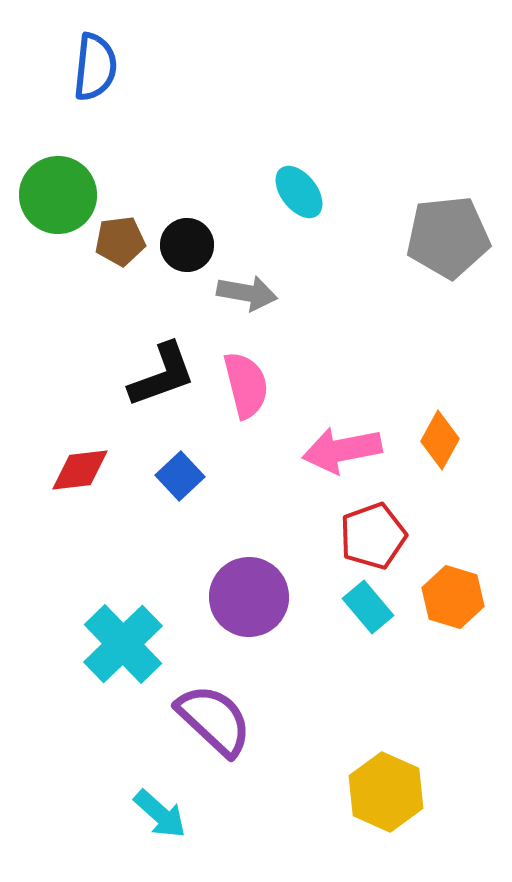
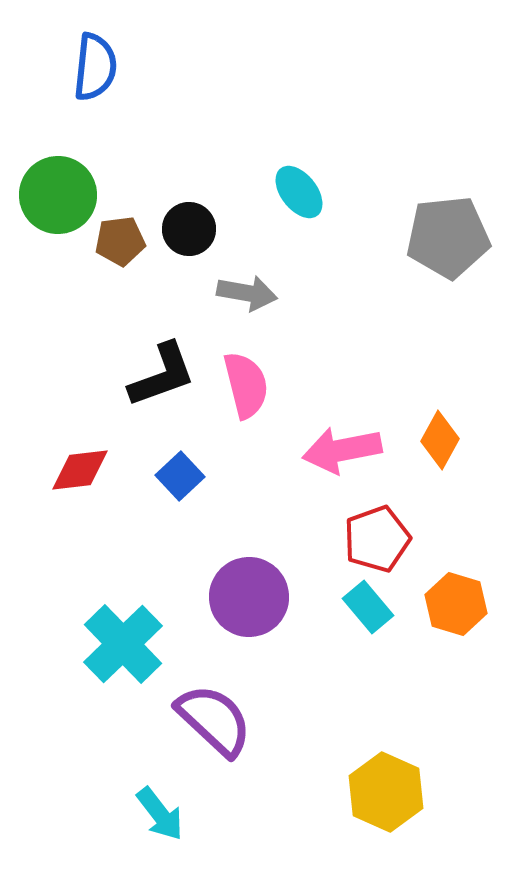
black circle: moved 2 px right, 16 px up
red pentagon: moved 4 px right, 3 px down
orange hexagon: moved 3 px right, 7 px down
cyan arrow: rotated 10 degrees clockwise
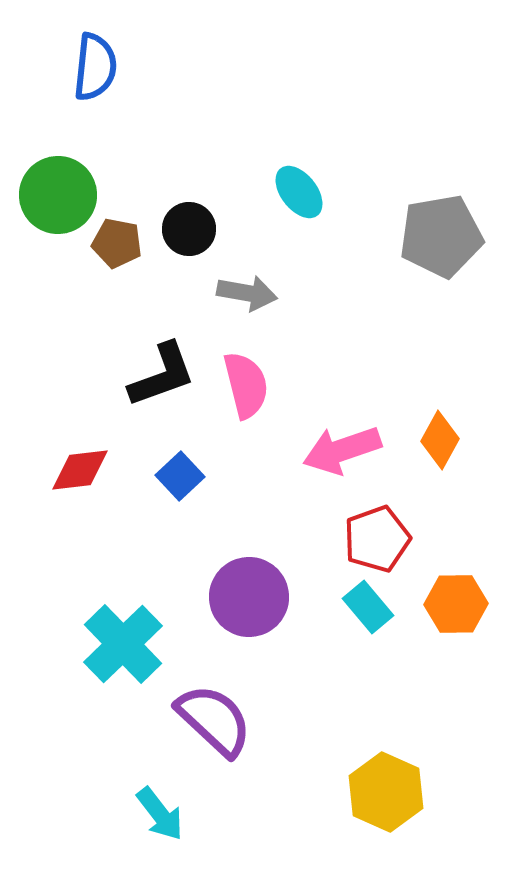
gray pentagon: moved 7 px left, 1 px up; rotated 4 degrees counterclockwise
brown pentagon: moved 3 px left, 2 px down; rotated 18 degrees clockwise
pink arrow: rotated 8 degrees counterclockwise
orange hexagon: rotated 18 degrees counterclockwise
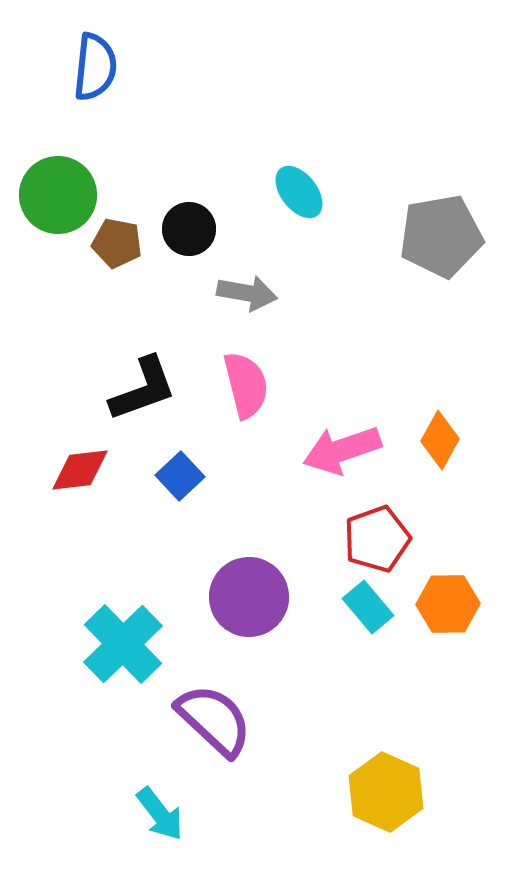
black L-shape: moved 19 px left, 14 px down
orange hexagon: moved 8 px left
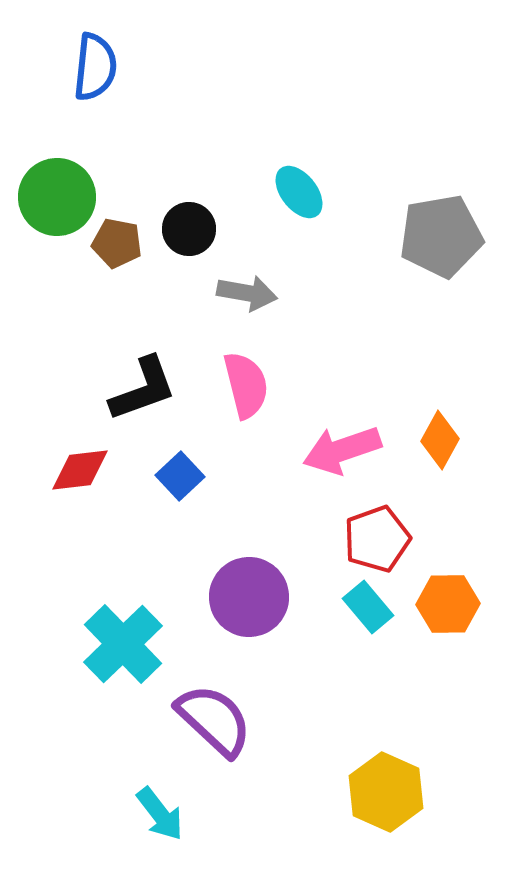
green circle: moved 1 px left, 2 px down
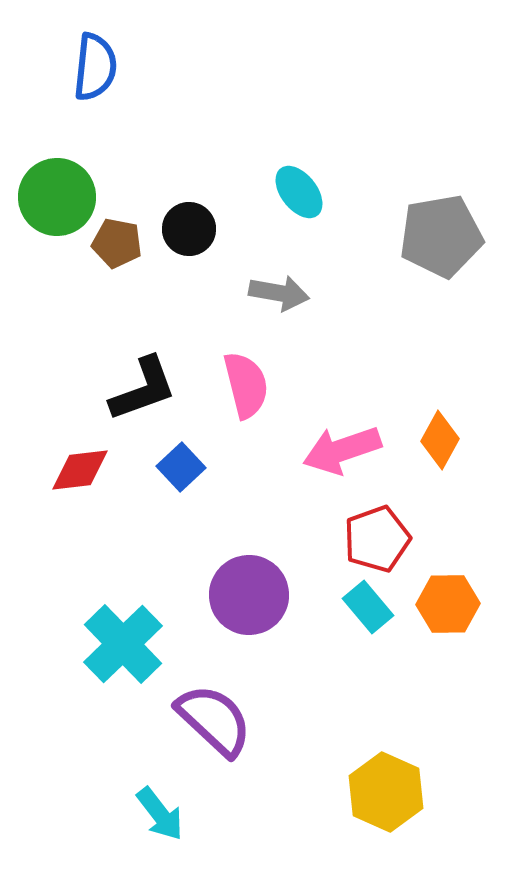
gray arrow: moved 32 px right
blue square: moved 1 px right, 9 px up
purple circle: moved 2 px up
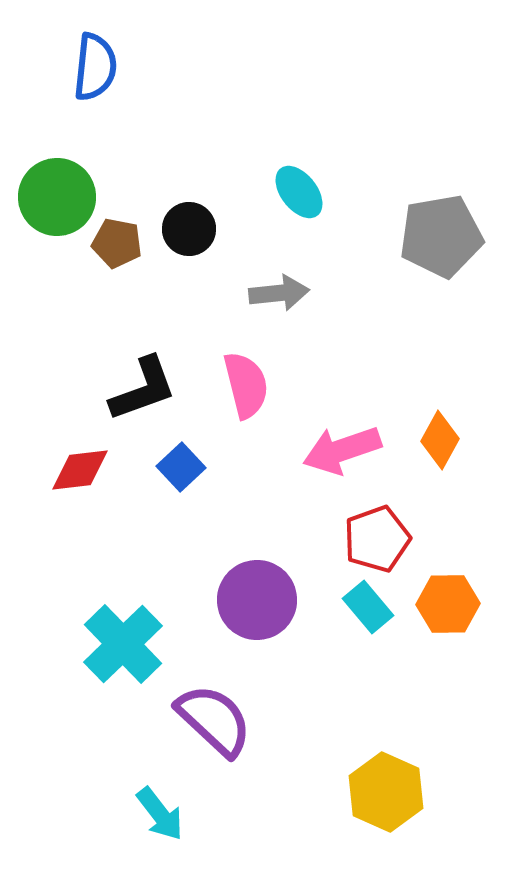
gray arrow: rotated 16 degrees counterclockwise
purple circle: moved 8 px right, 5 px down
